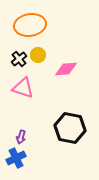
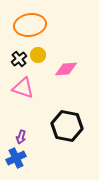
black hexagon: moved 3 px left, 2 px up
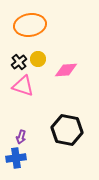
yellow circle: moved 4 px down
black cross: moved 3 px down
pink diamond: moved 1 px down
pink triangle: moved 2 px up
black hexagon: moved 4 px down
blue cross: rotated 18 degrees clockwise
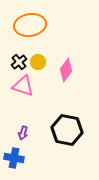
yellow circle: moved 3 px down
pink diamond: rotated 50 degrees counterclockwise
purple arrow: moved 2 px right, 4 px up
blue cross: moved 2 px left; rotated 18 degrees clockwise
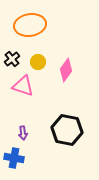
black cross: moved 7 px left, 3 px up
purple arrow: rotated 24 degrees counterclockwise
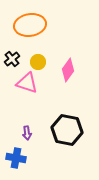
pink diamond: moved 2 px right
pink triangle: moved 4 px right, 3 px up
purple arrow: moved 4 px right
blue cross: moved 2 px right
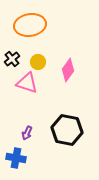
purple arrow: rotated 32 degrees clockwise
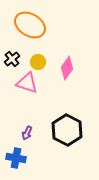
orange ellipse: rotated 40 degrees clockwise
pink diamond: moved 1 px left, 2 px up
black hexagon: rotated 16 degrees clockwise
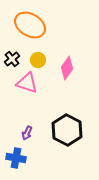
yellow circle: moved 2 px up
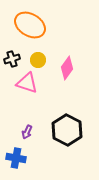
black cross: rotated 21 degrees clockwise
purple arrow: moved 1 px up
